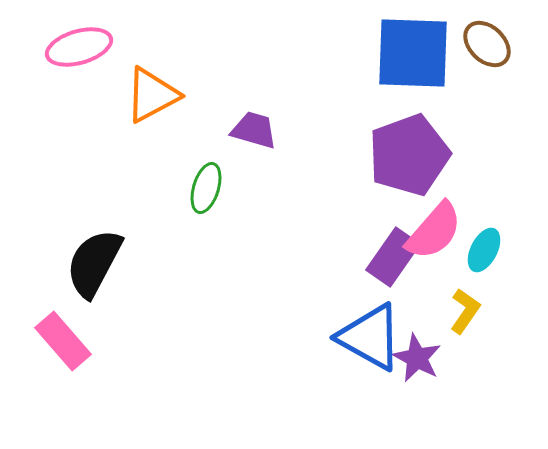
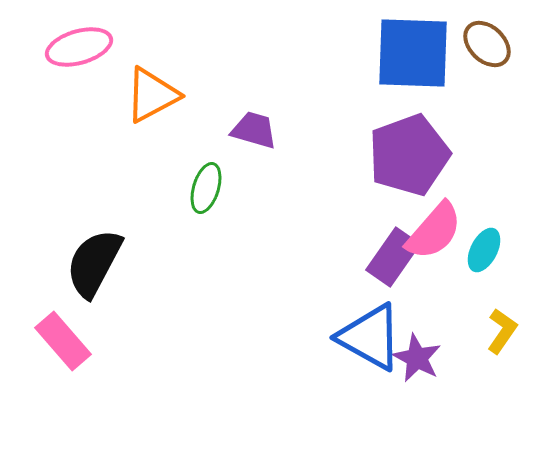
yellow L-shape: moved 37 px right, 20 px down
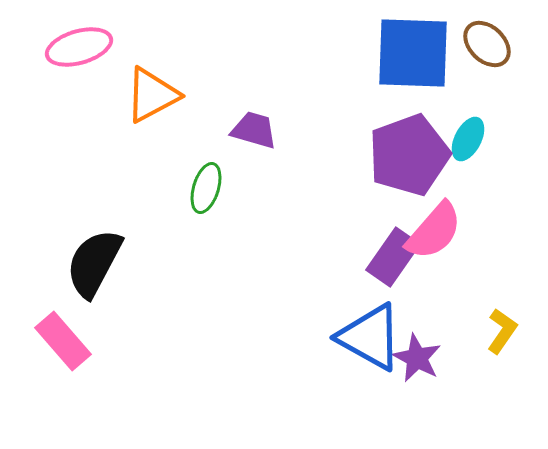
cyan ellipse: moved 16 px left, 111 px up
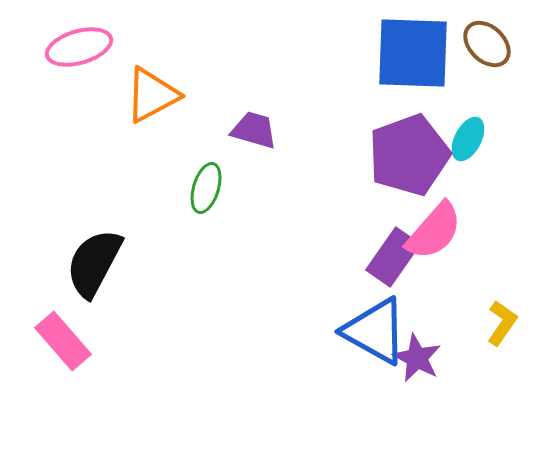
yellow L-shape: moved 8 px up
blue triangle: moved 5 px right, 6 px up
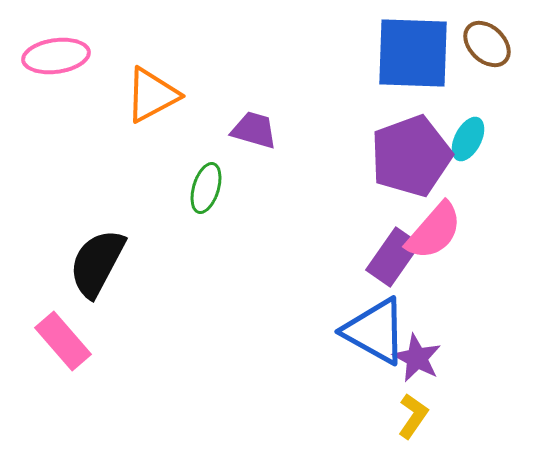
pink ellipse: moved 23 px left, 9 px down; rotated 8 degrees clockwise
purple pentagon: moved 2 px right, 1 px down
black semicircle: moved 3 px right
yellow L-shape: moved 89 px left, 93 px down
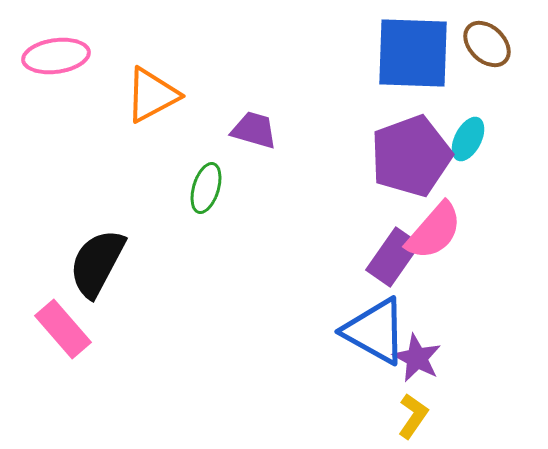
pink rectangle: moved 12 px up
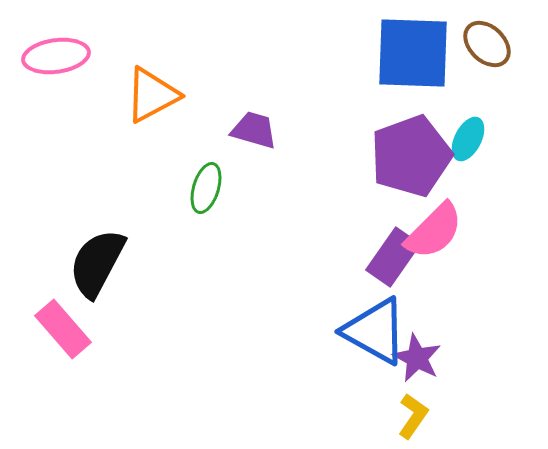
pink semicircle: rotated 4 degrees clockwise
